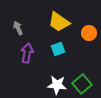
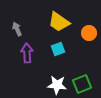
gray arrow: moved 1 px left, 1 px down
purple arrow: rotated 12 degrees counterclockwise
green square: rotated 18 degrees clockwise
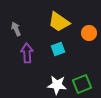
gray arrow: moved 1 px left
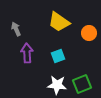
cyan square: moved 7 px down
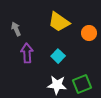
cyan square: rotated 24 degrees counterclockwise
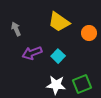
purple arrow: moved 5 px right; rotated 108 degrees counterclockwise
white star: moved 1 px left
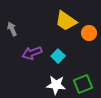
yellow trapezoid: moved 7 px right, 1 px up
gray arrow: moved 4 px left
green square: moved 1 px right
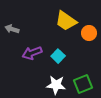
gray arrow: rotated 48 degrees counterclockwise
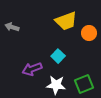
yellow trapezoid: rotated 55 degrees counterclockwise
gray arrow: moved 2 px up
purple arrow: moved 16 px down
green square: moved 1 px right
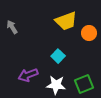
gray arrow: rotated 40 degrees clockwise
purple arrow: moved 4 px left, 6 px down
